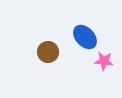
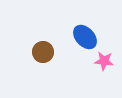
brown circle: moved 5 px left
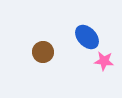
blue ellipse: moved 2 px right
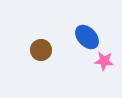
brown circle: moved 2 px left, 2 px up
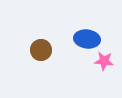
blue ellipse: moved 2 px down; rotated 40 degrees counterclockwise
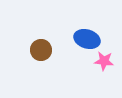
blue ellipse: rotated 10 degrees clockwise
